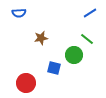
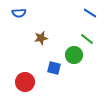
blue line: rotated 64 degrees clockwise
red circle: moved 1 px left, 1 px up
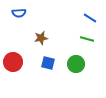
blue line: moved 5 px down
green line: rotated 24 degrees counterclockwise
green circle: moved 2 px right, 9 px down
blue square: moved 6 px left, 5 px up
red circle: moved 12 px left, 20 px up
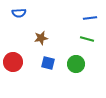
blue line: rotated 40 degrees counterclockwise
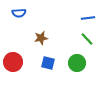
blue line: moved 2 px left
green line: rotated 32 degrees clockwise
green circle: moved 1 px right, 1 px up
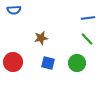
blue semicircle: moved 5 px left, 3 px up
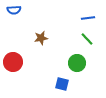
blue square: moved 14 px right, 21 px down
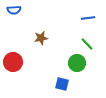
green line: moved 5 px down
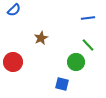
blue semicircle: rotated 40 degrees counterclockwise
brown star: rotated 16 degrees counterclockwise
green line: moved 1 px right, 1 px down
green circle: moved 1 px left, 1 px up
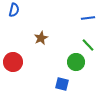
blue semicircle: rotated 32 degrees counterclockwise
